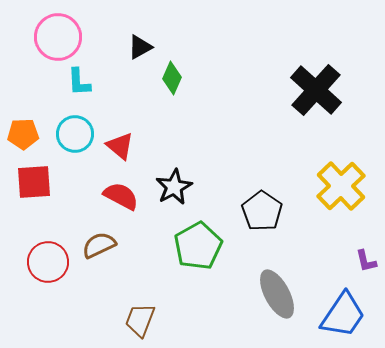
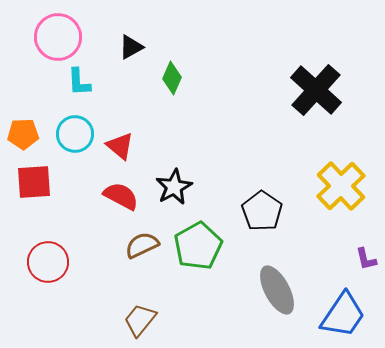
black triangle: moved 9 px left
brown semicircle: moved 43 px right
purple L-shape: moved 2 px up
gray ellipse: moved 4 px up
brown trapezoid: rotated 18 degrees clockwise
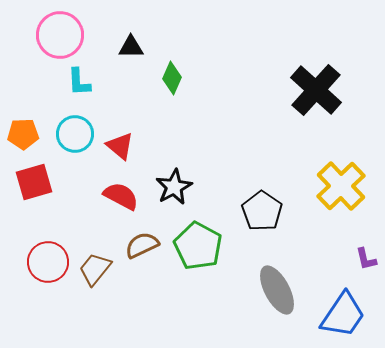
pink circle: moved 2 px right, 2 px up
black triangle: rotated 28 degrees clockwise
red square: rotated 12 degrees counterclockwise
green pentagon: rotated 15 degrees counterclockwise
brown trapezoid: moved 45 px left, 51 px up
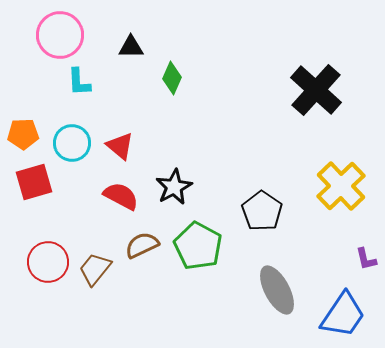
cyan circle: moved 3 px left, 9 px down
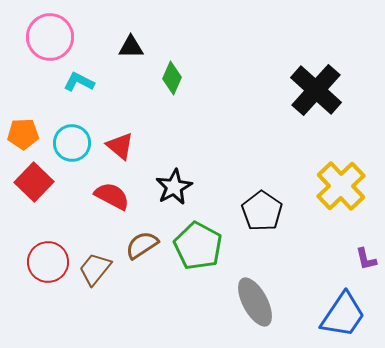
pink circle: moved 10 px left, 2 px down
cyan L-shape: rotated 120 degrees clockwise
red square: rotated 30 degrees counterclockwise
red semicircle: moved 9 px left
brown semicircle: rotated 8 degrees counterclockwise
gray ellipse: moved 22 px left, 12 px down
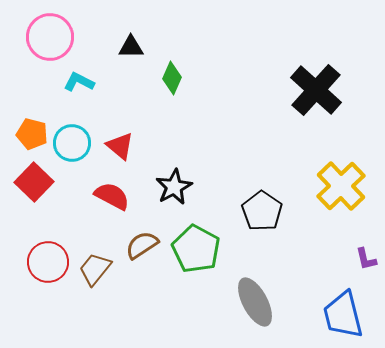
orange pentagon: moved 9 px right; rotated 16 degrees clockwise
green pentagon: moved 2 px left, 3 px down
blue trapezoid: rotated 132 degrees clockwise
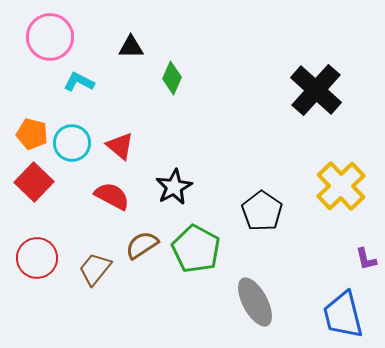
red circle: moved 11 px left, 4 px up
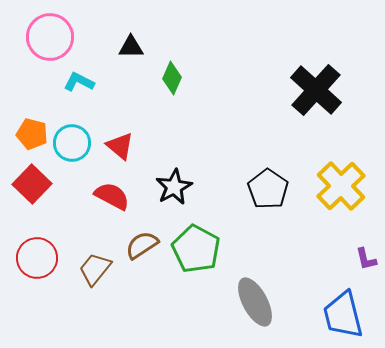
red square: moved 2 px left, 2 px down
black pentagon: moved 6 px right, 22 px up
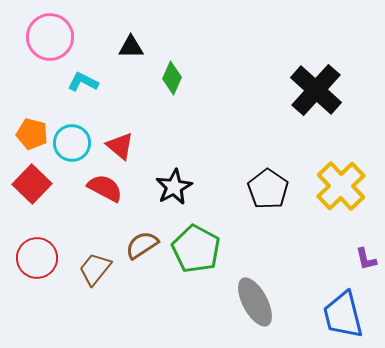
cyan L-shape: moved 4 px right
red semicircle: moved 7 px left, 8 px up
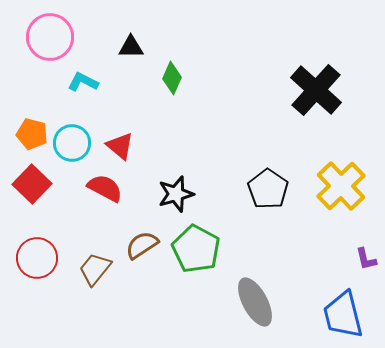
black star: moved 2 px right, 7 px down; rotated 12 degrees clockwise
